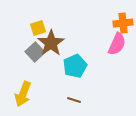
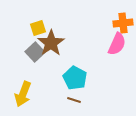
cyan pentagon: moved 12 px down; rotated 20 degrees counterclockwise
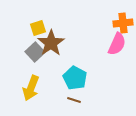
yellow arrow: moved 8 px right, 6 px up
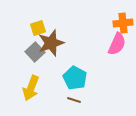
brown star: rotated 16 degrees clockwise
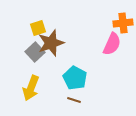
pink semicircle: moved 5 px left
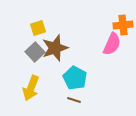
orange cross: moved 2 px down
brown star: moved 4 px right, 5 px down
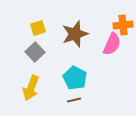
brown star: moved 20 px right, 14 px up
brown line: rotated 32 degrees counterclockwise
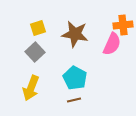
brown star: rotated 28 degrees clockwise
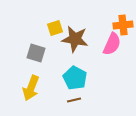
yellow square: moved 17 px right
brown star: moved 5 px down
gray square: moved 1 px right, 1 px down; rotated 30 degrees counterclockwise
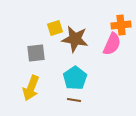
orange cross: moved 2 px left
gray square: rotated 24 degrees counterclockwise
cyan pentagon: rotated 10 degrees clockwise
brown line: rotated 24 degrees clockwise
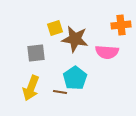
pink semicircle: moved 5 px left, 8 px down; rotated 70 degrees clockwise
brown line: moved 14 px left, 8 px up
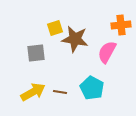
pink semicircle: rotated 115 degrees clockwise
cyan pentagon: moved 17 px right, 10 px down; rotated 10 degrees counterclockwise
yellow arrow: moved 2 px right, 4 px down; rotated 140 degrees counterclockwise
